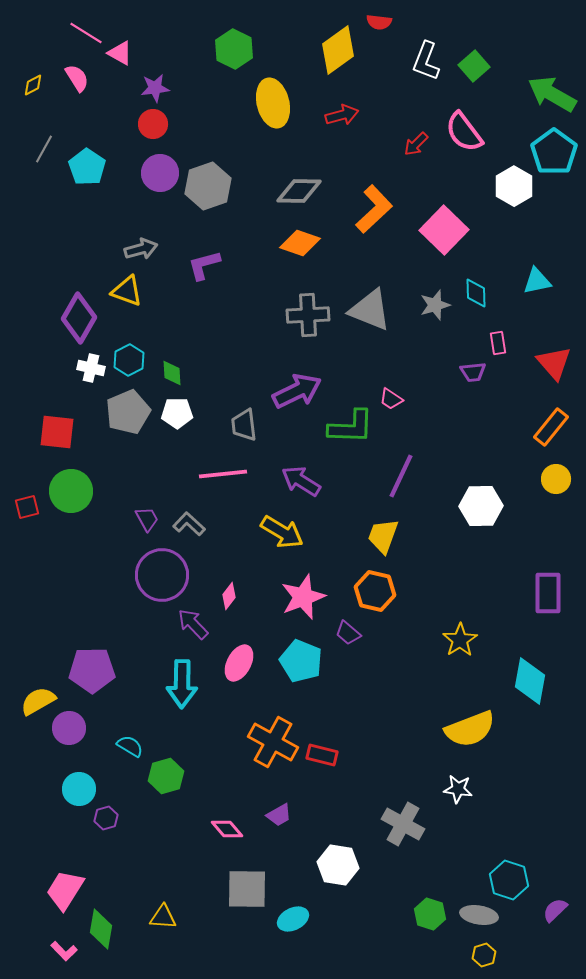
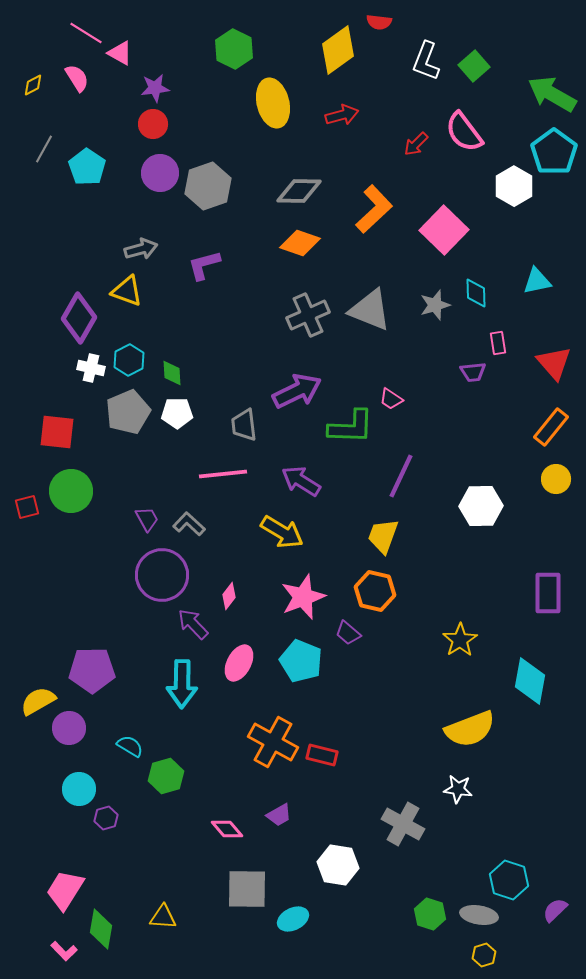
gray cross at (308, 315): rotated 21 degrees counterclockwise
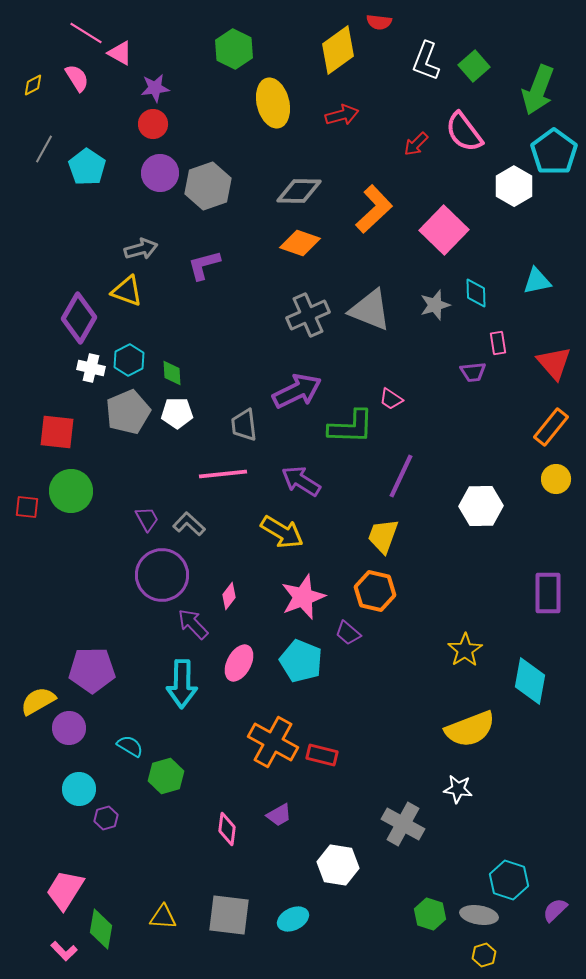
green arrow at (552, 94): moved 14 px left, 4 px up; rotated 99 degrees counterclockwise
red square at (27, 507): rotated 20 degrees clockwise
yellow star at (460, 640): moved 5 px right, 10 px down
pink diamond at (227, 829): rotated 48 degrees clockwise
gray square at (247, 889): moved 18 px left, 26 px down; rotated 6 degrees clockwise
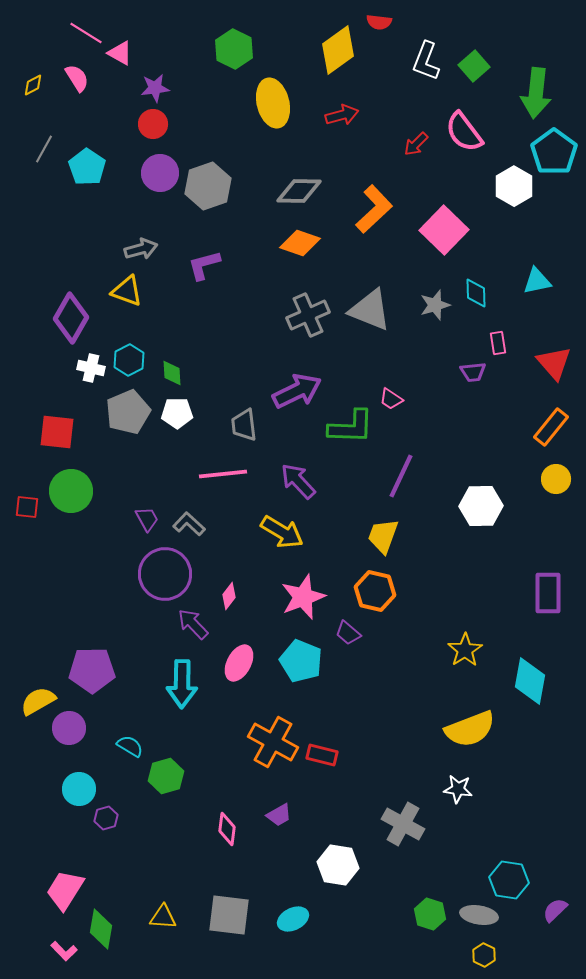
green arrow at (538, 90): moved 2 px left, 3 px down; rotated 15 degrees counterclockwise
purple diamond at (79, 318): moved 8 px left
purple arrow at (301, 481): moved 3 px left; rotated 15 degrees clockwise
purple circle at (162, 575): moved 3 px right, 1 px up
cyan hexagon at (509, 880): rotated 9 degrees counterclockwise
yellow hexagon at (484, 955): rotated 15 degrees counterclockwise
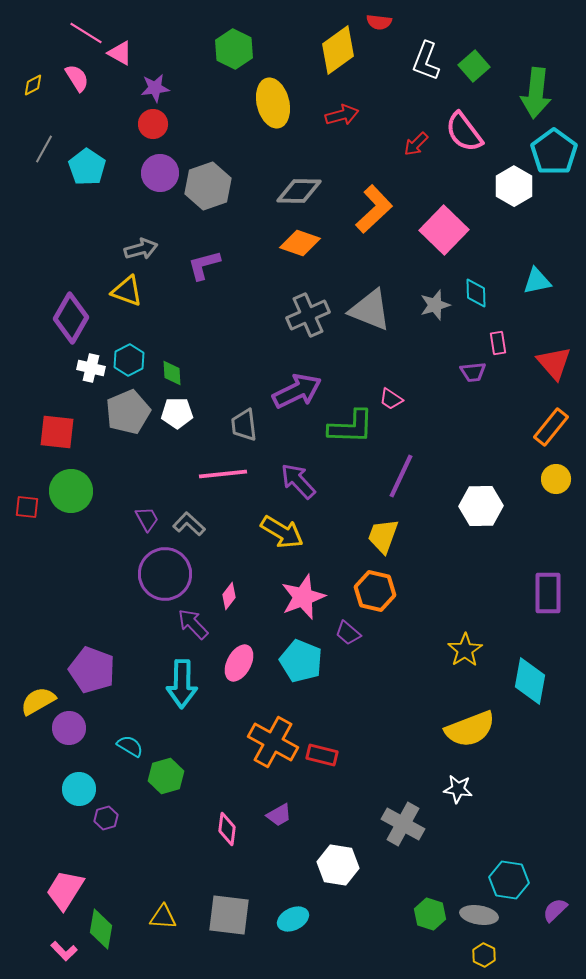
purple pentagon at (92, 670): rotated 21 degrees clockwise
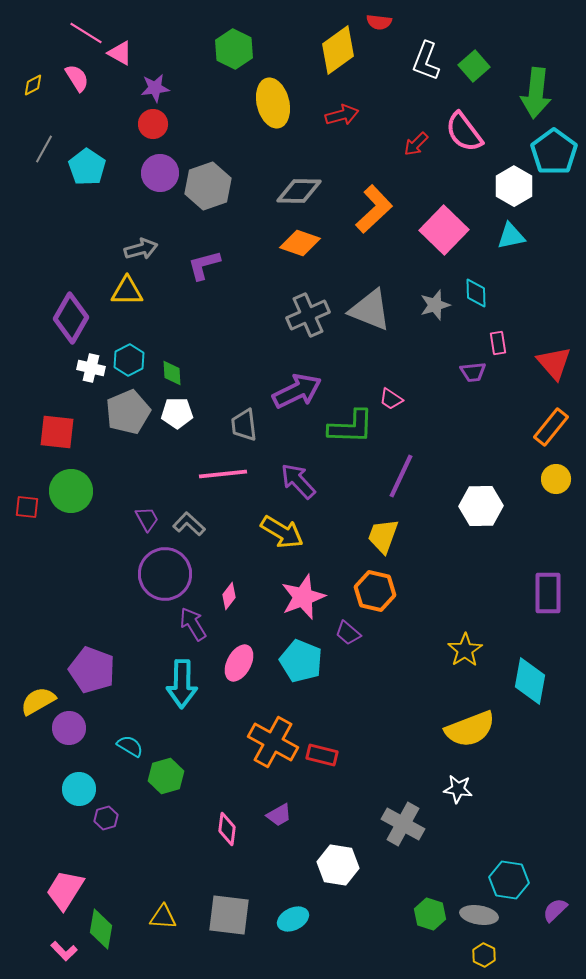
cyan triangle at (537, 281): moved 26 px left, 45 px up
yellow triangle at (127, 291): rotated 20 degrees counterclockwise
purple arrow at (193, 624): rotated 12 degrees clockwise
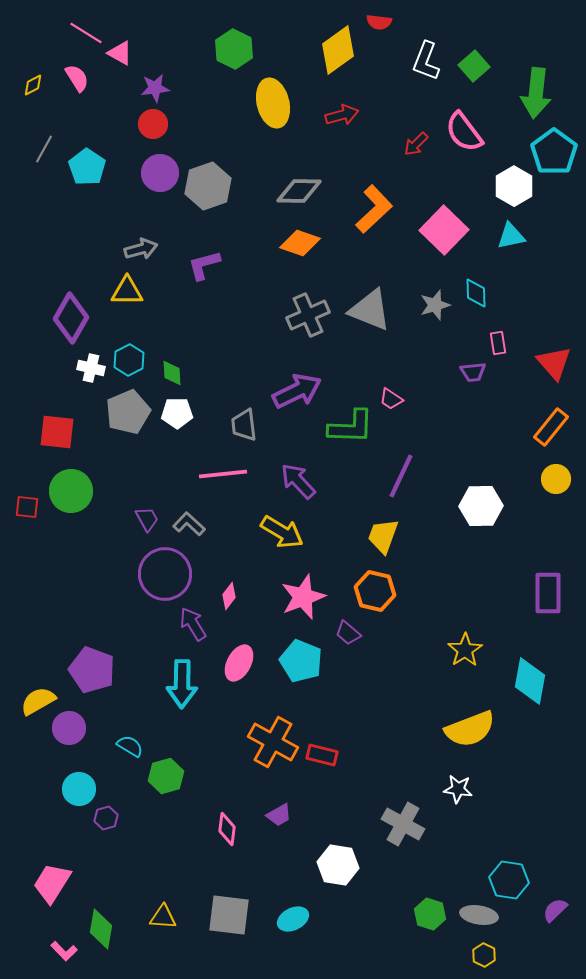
pink trapezoid at (65, 890): moved 13 px left, 7 px up
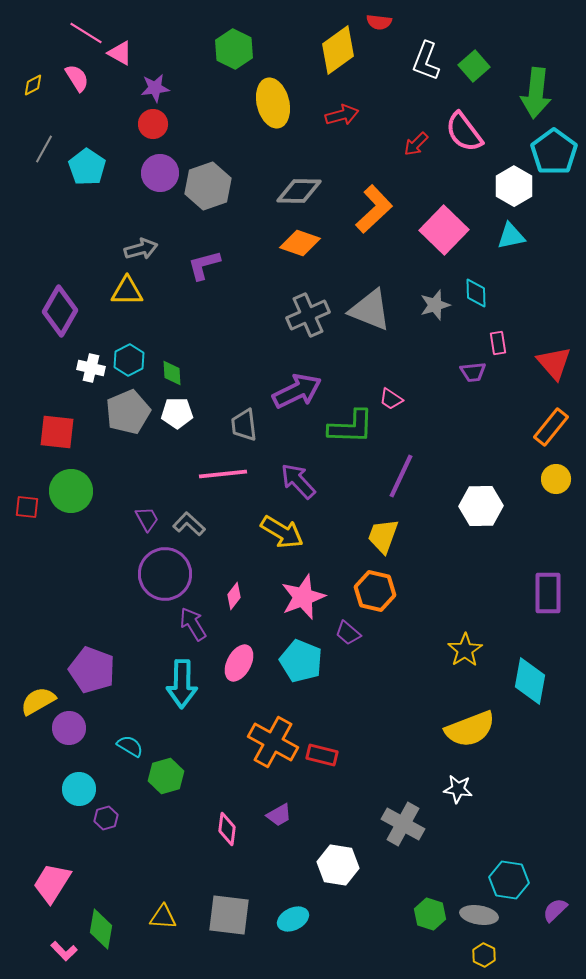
purple diamond at (71, 318): moved 11 px left, 7 px up
pink diamond at (229, 596): moved 5 px right
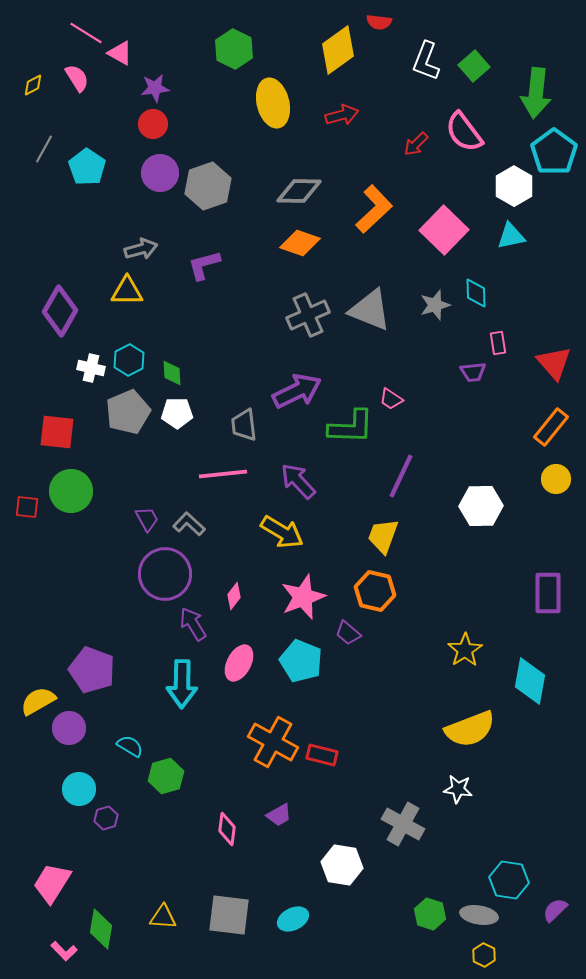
white hexagon at (338, 865): moved 4 px right
